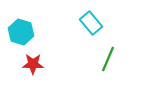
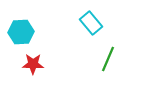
cyan hexagon: rotated 20 degrees counterclockwise
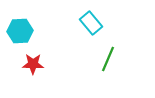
cyan hexagon: moved 1 px left, 1 px up
